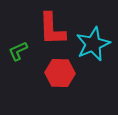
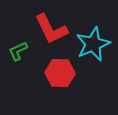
red L-shape: moved 1 px left; rotated 24 degrees counterclockwise
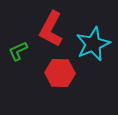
red L-shape: rotated 54 degrees clockwise
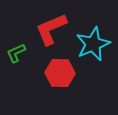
red L-shape: rotated 39 degrees clockwise
green L-shape: moved 2 px left, 2 px down
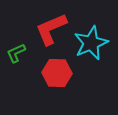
cyan star: moved 2 px left, 1 px up
red hexagon: moved 3 px left
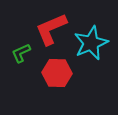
green L-shape: moved 5 px right
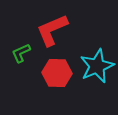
red L-shape: moved 1 px right, 1 px down
cyan star: moved 6 px right, 23 px down
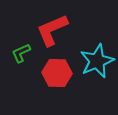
cyan star: moved 5 px up
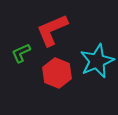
red hexagon: rotated 20 degrees clockwise
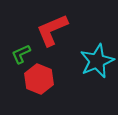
green L-shape: moved 1 px down
red hexagon: moved 18 px left, 6 px down
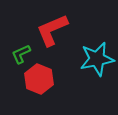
cyan star: moved 2 px up; rotated 12 degrees clockwise
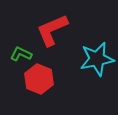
green L-shape: rotated 50 degrees clockwise
